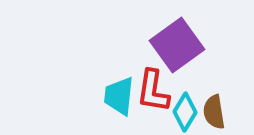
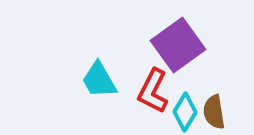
purple square: moved 1 px right
red L-shape: rotated 18 degrees clockwise
cyan trapezoid: moved 20 px left, 16 px up; rotated 36 degrees counterclockwise
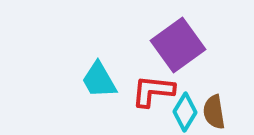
red L-shape: rotated 69 degrees clockwise
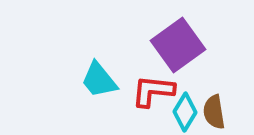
cyan trapezoid: rotated 9 degrees counterclockwise
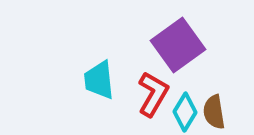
cyan trapezoid: rotated 33 degrees clockwise
red L-shape: moved 3 px down; rotated 114 degrees clockwise
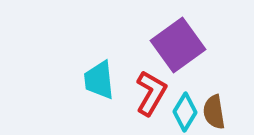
red L-shape: moved 2 px left, 1 px up
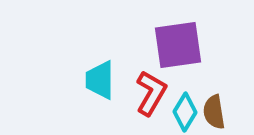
purple square: rotated 28 degrees clockwise
cyan trapezoid: moved 1 px right; rotated 6 degrees clockwise
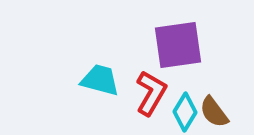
cyan trapezoid: rotated 105 degrees clockwise
brown semicircle: rotated 28 degrees counterclockwise
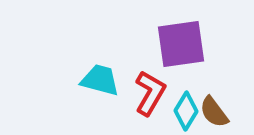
purple square: moved 3 px right, 1 px up
red L-shape: moved 1 px left
cyan diamond: moved 1 px right, 1 px up
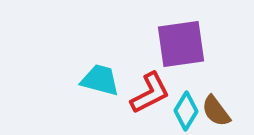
red L-shape: rotated 33 degrees clockwise
brown semicircle: moved 2 px right, 1 px up
